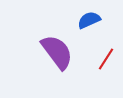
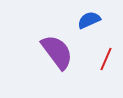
red line: rotated 10 degrees counterclockwise
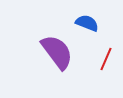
blue semicircle: moved 2 px left, 3 px down; rotated 45 degrees clockwise
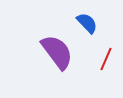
blue semicircle: rotated 25 degrees clockwise
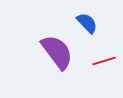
red line: moved 2 px left, 2 px down; rotated 50 degrees clockwise
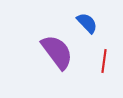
red line: rotated 65 degrees counterclockwise
